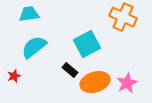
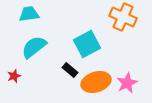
orange ellipse: moved 1 px right
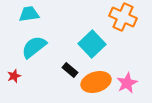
cyan square: moved 5 px right; rotated 16 degrees counterclockwise
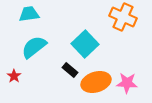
cyan square: moved 7 px left
red star: rotated 16 degrees counterclockwise
pink star: rotated 30 degrees clockwise
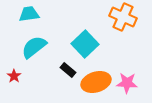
black rectangle: moved 2 px left
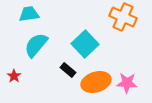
cyan semicircle: moved 2 px right, 2 px up; rotated 12 degrees counterclockwise
